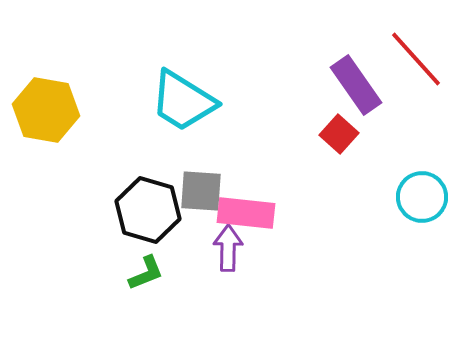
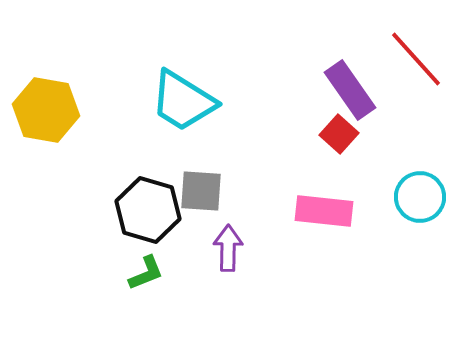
purple rectangle: moved 6 px left, 5 px down
cyan circle: moved 2 px left
pink rectangle: moved 78 px right, 2 px up
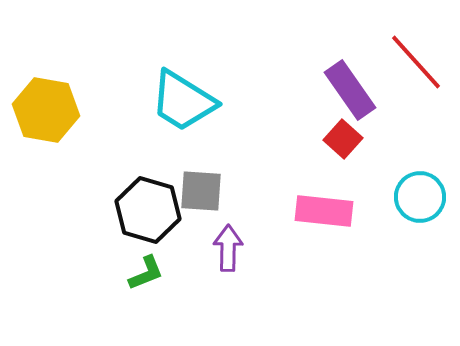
red line: moved 3 px down
red square: moved 4 px right, 5 px down
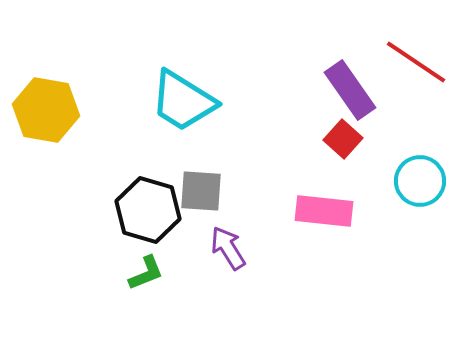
red line: rotated 14 degrees counterclockwise
cyan circle: moved 16 px up
purple arrow: rotated 33 degrees counterclockwise
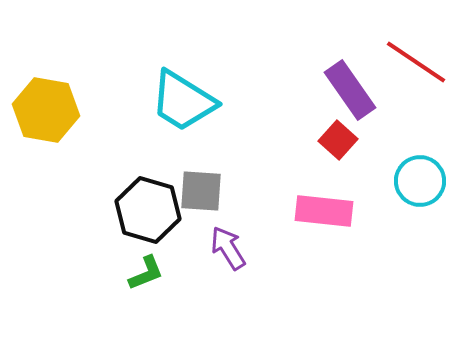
red square: moved 5 px left, 1 px down
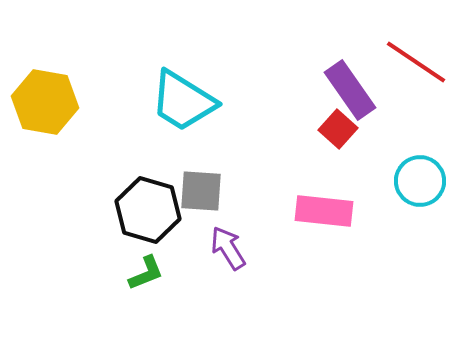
yellow hexagon: moved 1 px left, 8 px up
red square: moved 11 px up
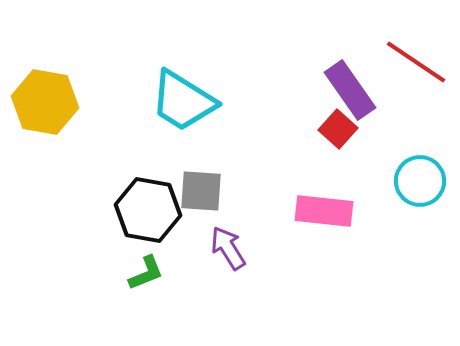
black hexagon: rotated 6 degrees counterclockwise
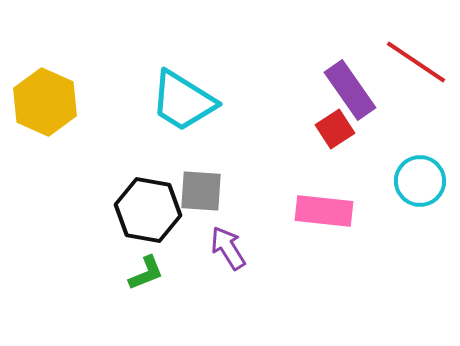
yellow hexagon: rotated 14 degrees clockwise
red square: moved 3 px left; rotated 15 degrees clockwise
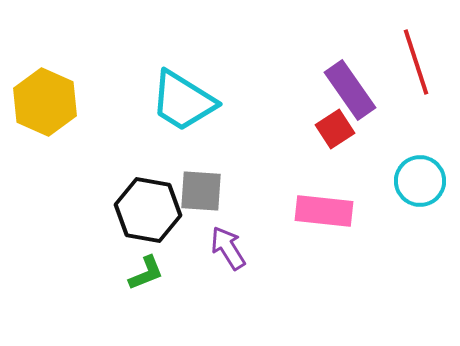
red line: rotated 38 degrees clockwise
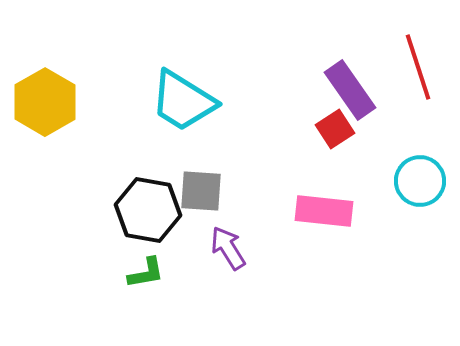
red line: moved 2 px right, 5 px down
yellow hexagon: rotated 6 degrees clockwise
green L-shape: rotated 12 degrees clockwise
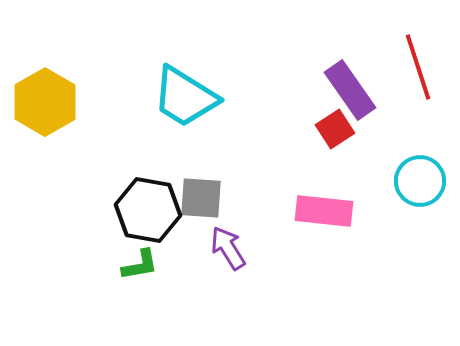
cyan trapezoid: moved 2 px right, 4 px up
gray square: moved 7 px down
green L-shape: moved 6 px left, 8 px up
